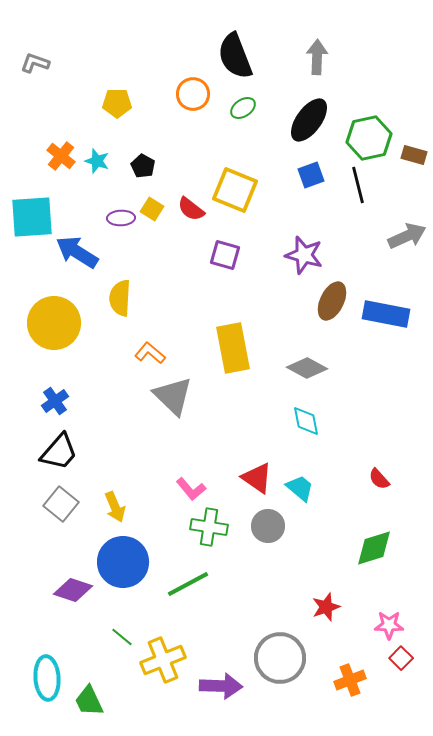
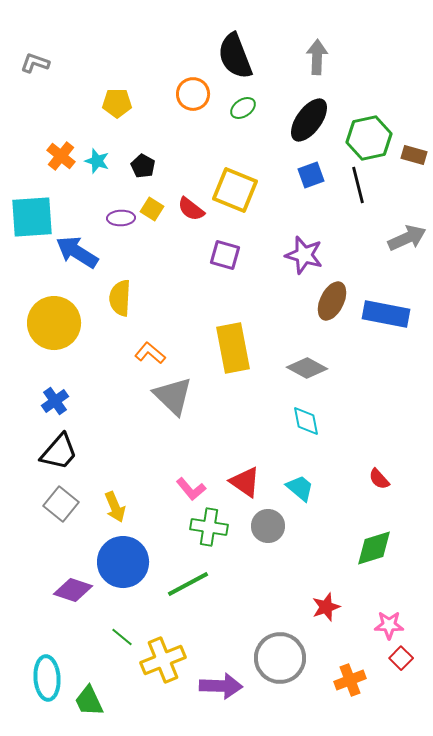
gray arrow at (407, 236): moved 2 px down
red triangle at (257, 478): moved 12 px left, 4 px down
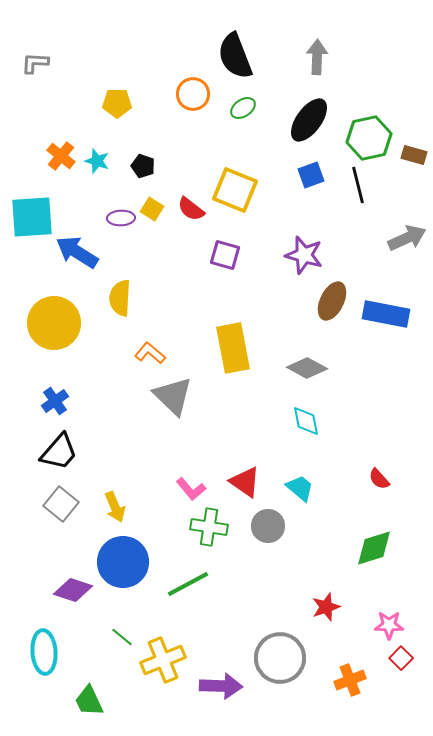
gray L-shape at (35, 63): rotated 16 degrees counterclockwise
black pentagon at (143, 166): rotated 10 degrees counterclockwise
cyan ellipse at (47, 678): moved 3 px left, 26 px up
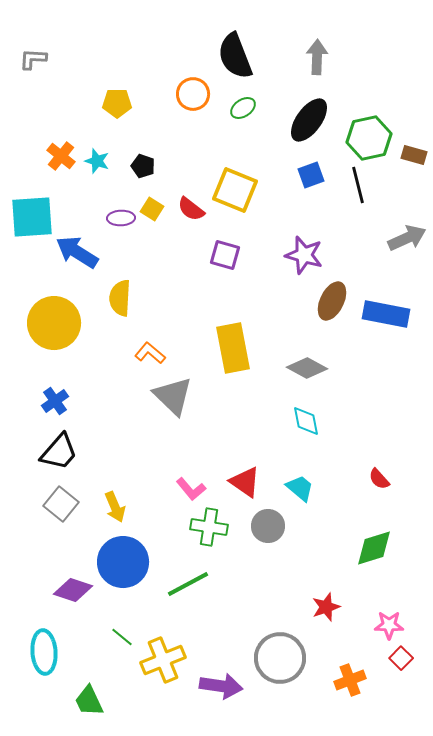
gray L-shape at (35, 63): moved 2 px left, 4 px up
purple arrow at (221, 686): rotated 6 degrees clockwise
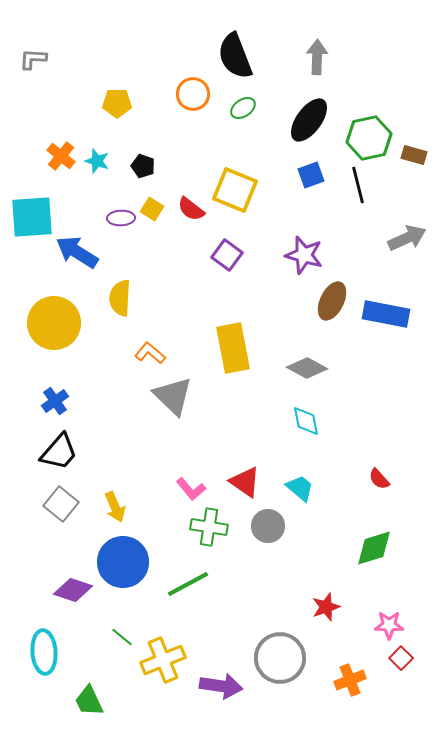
purple square at (225, 255): moved 2 px right; rotated 20 degrees clockwise
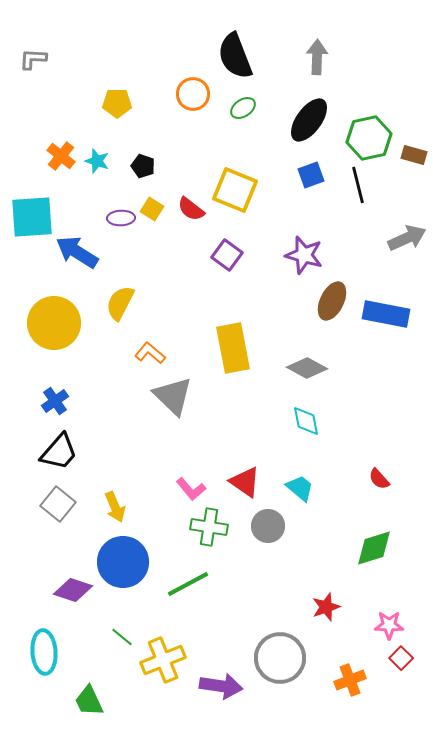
yellow semicircle at (120, 298): moved 5 px down; rotated 24 degrees clockwise
gray square at (61, 504): moved 3 px left
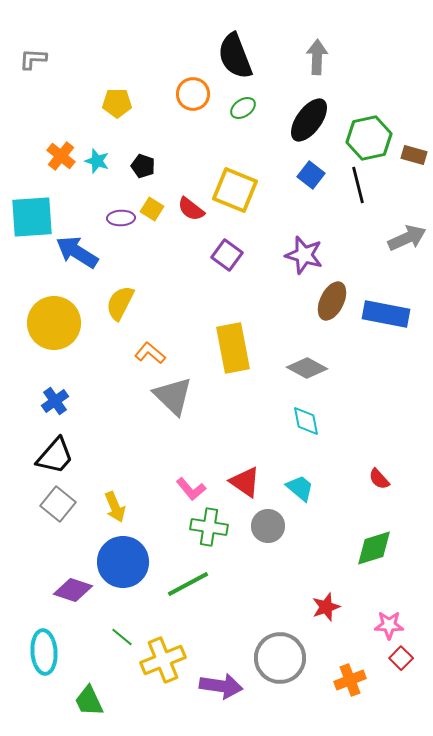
blue square at (311, 175): rotated 32 degrees counterclockwise
black trapezoid at (59, 452): moved 4 px left, 4 px down
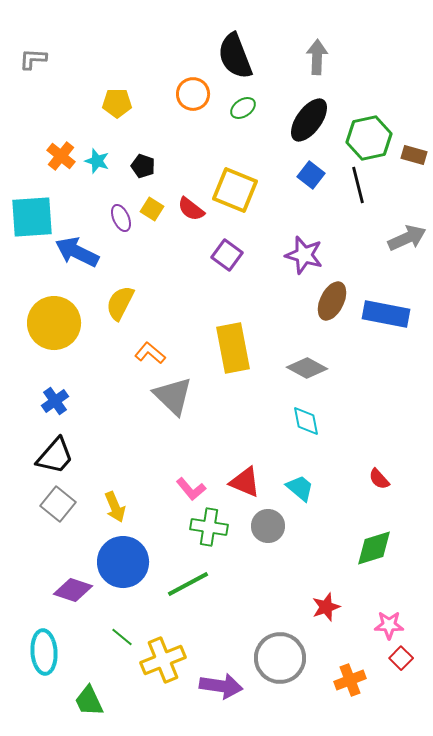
purple ellipse at (121, 218): rotated 68 degrees clockwise
blue arrow at (77, 252): rotated 6 degrees counterclockwise
red triangle at (245, 482): rotated 12 degrees counterclockwise
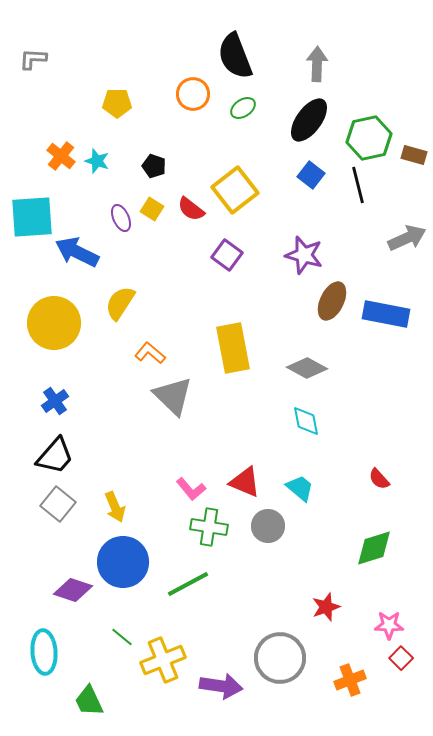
gray arrow at (317, 57): moved 7 px down
black pentagon at (143, 166): moved 11 px right
yellow square at (235, 190): rotated 30 degrees clockwise
yellow semicircle at (120, 303): rotated 6 degrees clockwise
